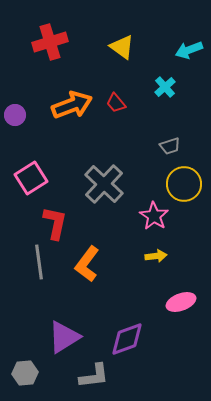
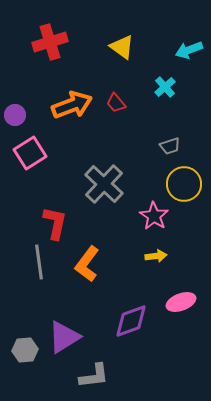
pink square: moved 1 px left, 25 px up
purple diamond: moved 4 px right, 18 px up
gray hexagon: moved 23 px up
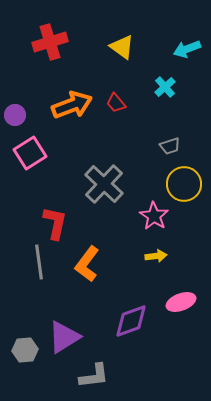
cyan arrow: moved 2 px left, 1 px up
